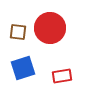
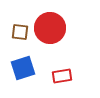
brown square: moved 2 px right
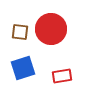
red circle: moved 1 px right, 1 px down
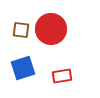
brown square: moved 1 px right, 2 px up
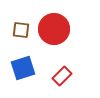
red circle: moved 3 px right
red rectangle: rotated 36 degrees counterclockwise
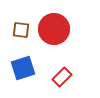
red rectangle: moved 1 px down
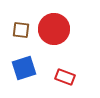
blue square: moved 1 px right
red rectangle: moved 3 px right; rotated 66 degrees clockwise
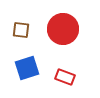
red circle: moved 9 px right
blue square: moved 3 px right
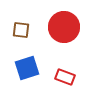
red circle: moved 1 px right, 2 px up
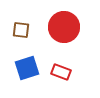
red rectangle: moved 4 px left, 5 px up
